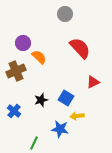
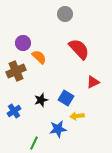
red semicircle: moved 1 px left, 1 px down
blue cross: rotated 16 degrees clockwise
blue star: moved 2 px left; rotated 18 degrees counterclockwise
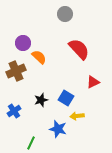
blue star: rotated 24 degrees clockwise
green line: moved 3 px left
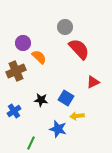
gray circle: moved 13 px down
black star: rotated 24 degrees clockwise
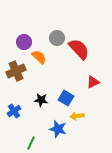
gray circle: moved 8 px left, 11 px down
purple circle: moved 1 px right, 1 px up
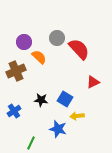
blue square: moved 1 px left, 1 px down
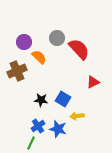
brown cross: moved 1 px right
blue square: moved 2 px left
blue cross: moved 24 px right, 15 px down
